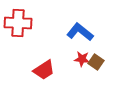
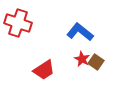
red cross: rotated 16 degrees clockwise
red star: rotated 21 degrees clockwise
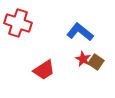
red star: moved 1 px right
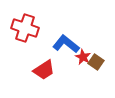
red cross: moved 7 px right, 5 px down
blue L-shape: moved 14 px left, 12 px down
red star: moved 2 px up
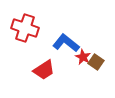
blue L-shape: moved 1 px up
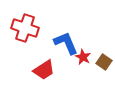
blue L-shape: rotated 28 degrees clockwise
brown square: moved 8 px right
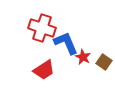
red cross: moved 17 px right
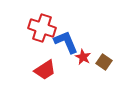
blue L-shape: moved 1 px up
red trapezoid: moved 1 px right
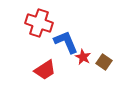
red cross: moved 3 px left, 5 px up
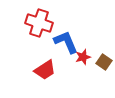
red star: rotated 28 degrees clockwise
